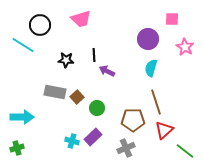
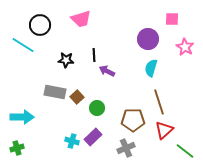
brown line: moved 3 px right
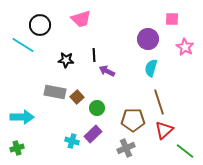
purple rectangle: moved 3 px up
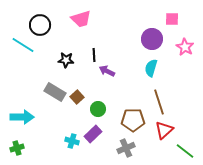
purple circle: moved 4 px right
gray rectangle: rotated 20 degrees clockwise
green circle: moved 1 px right, 1 px down
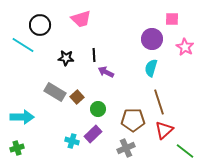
black star: moved 2 px up
purple arrow: moved 1 px left, 1 px down
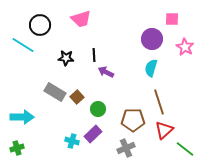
green line: moved 2 px up
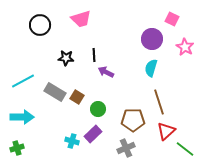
pink square: rotated 24 degrees clockwise
cyan line: moved 36 px down; rotated 60 degrees counterclockwise
brown square: rotated 16 degrees counterclockwise
red triangle: moved 2 px right, 1 px down
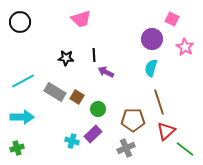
black circle: moved 20 px left, 3 px up
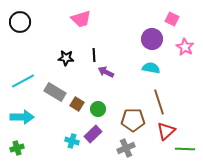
cyan semicircle: rotated 84 degrees clockwise
brown square: moved 7 px down
green line: rotated 36 degrees counterclockwise
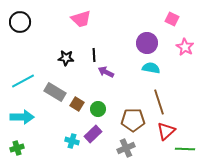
purple circle: moved 5 px left, 4 px down
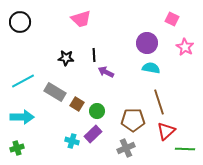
green circle: moved 1 px left, 2 px down
